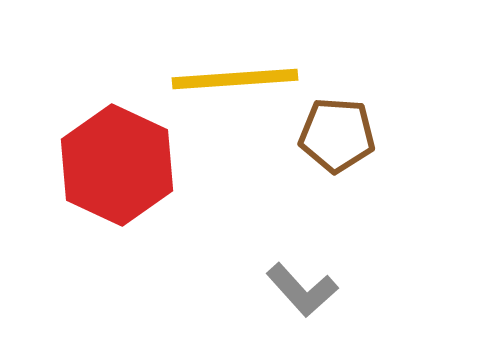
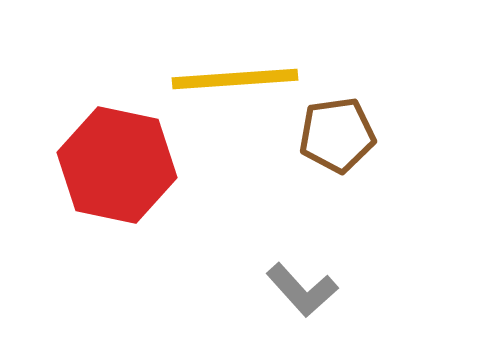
brown pentagon: rotated 12 degrees counterclockwise
red hexagon: rotated 13 degrees counterclockwise
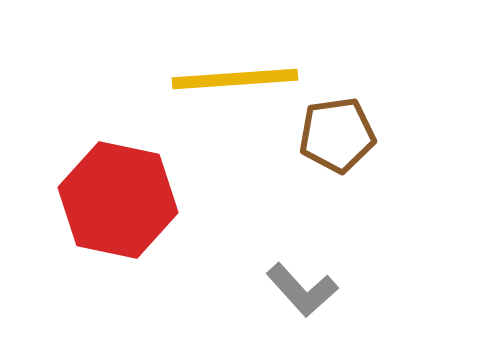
red hexagon: moved 1 px right, 35 px down
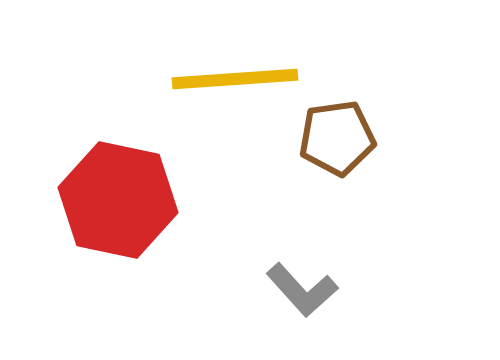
brown pentagon: moved 3 px down
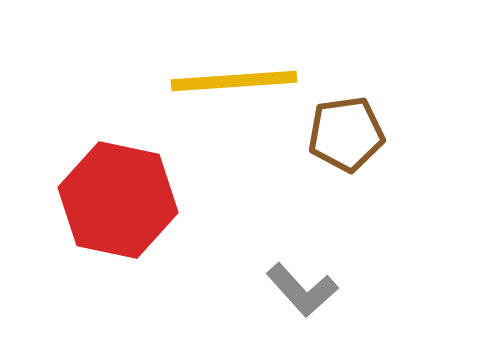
yellow line: moved 1 px left, 2 px down
brown pentagon: moved 9 px right, 4 px up
